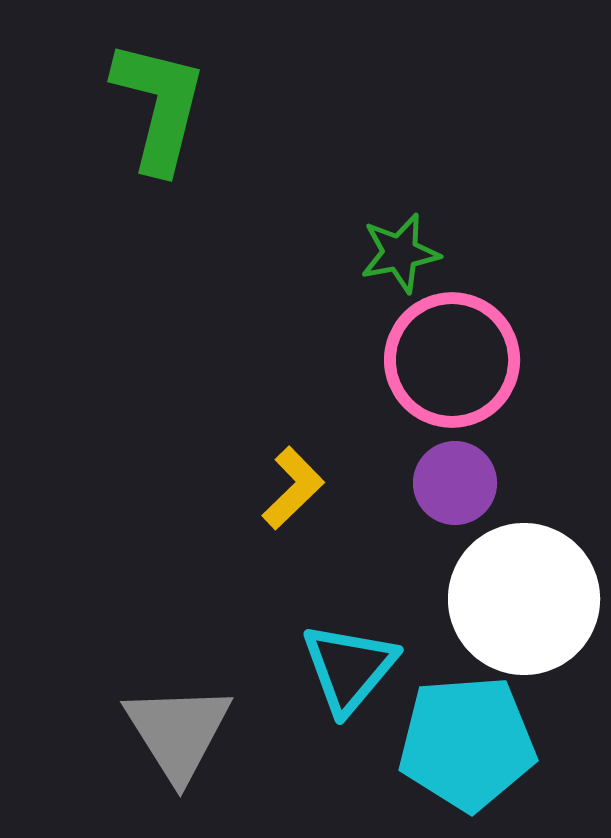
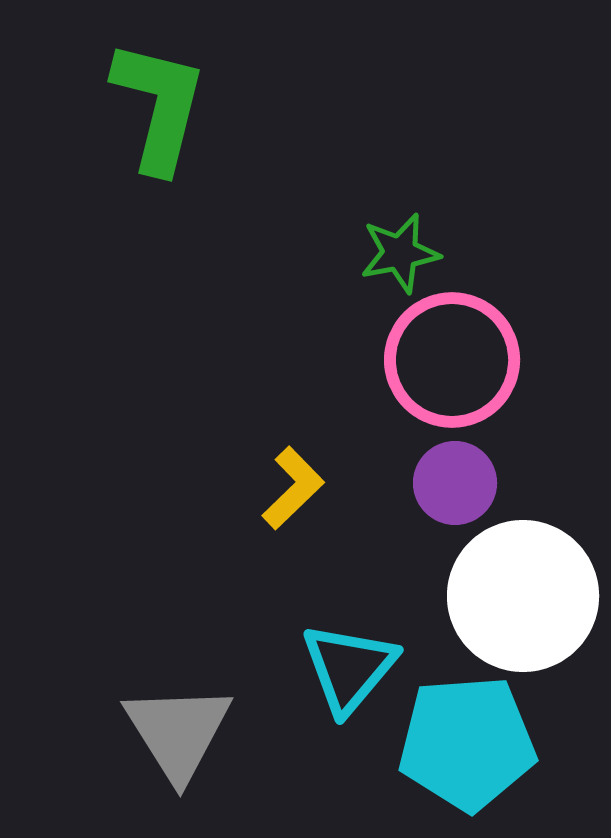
white circle: moved 1 px left, 3 px up
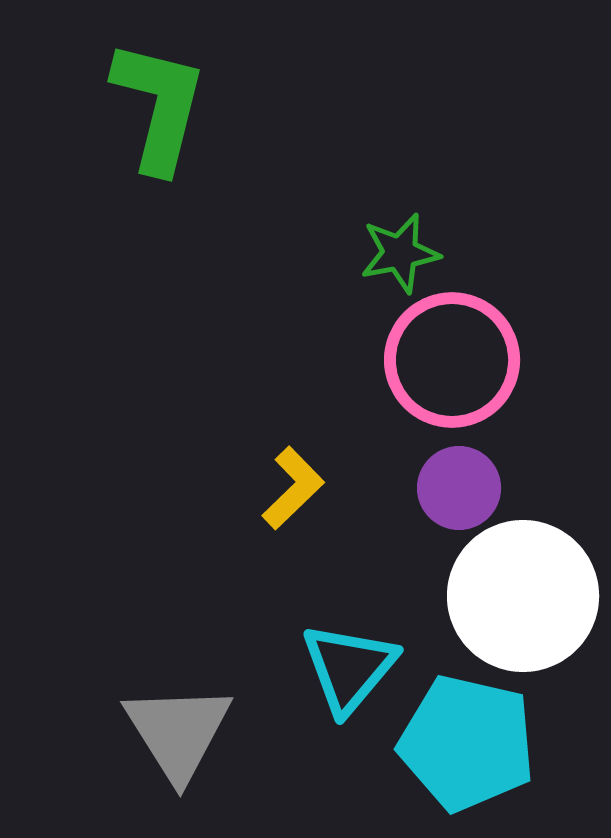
purple circle: moved 4 px right, 5 px down
cyan pentagon: rotated 17 degrees clockwise
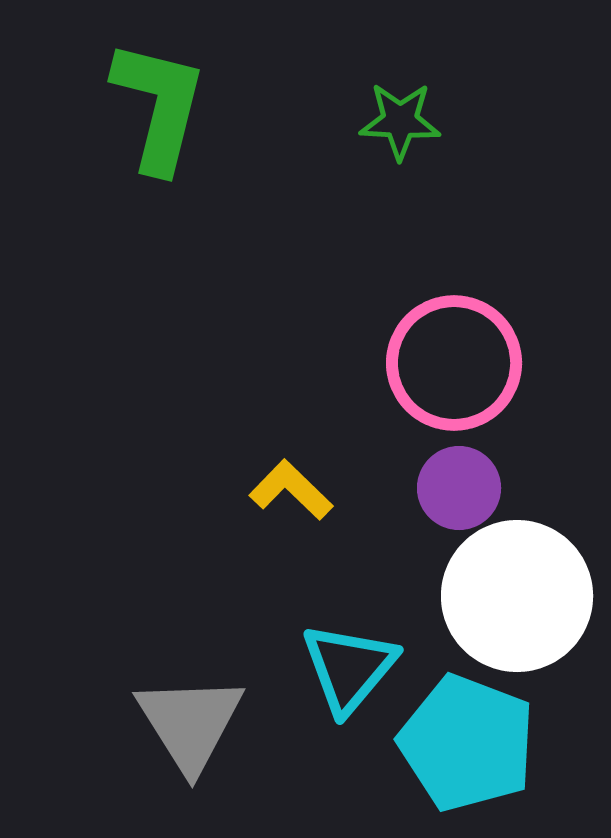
green star: moved 132 px up; rotated 14 degrees clockwise
pink circle: moved 2 px right, 3 px down
yellow L-shape: moved 2 px left, 2 px down; rotated 92 degrees counterclockwise
white circle: moved 6 px left
gray triangle: moved 12 px right, 9 px up
cyan pentagon: rotated 8 degrees clockwise
